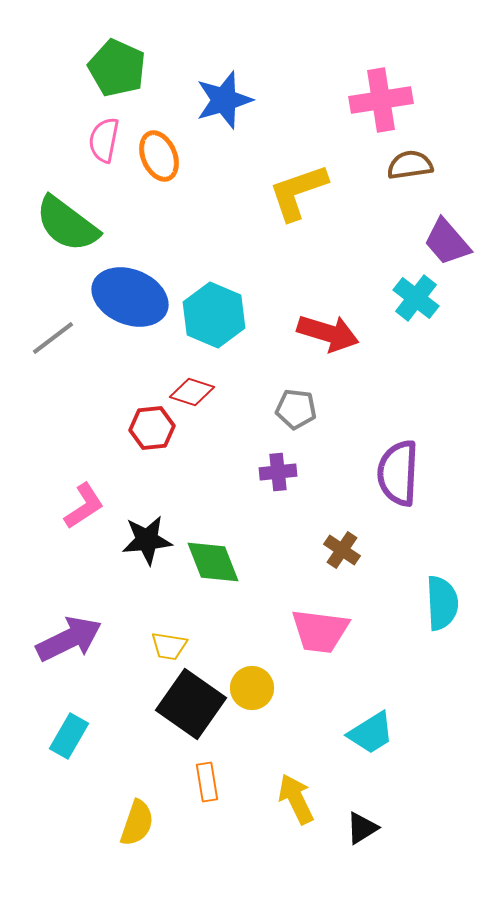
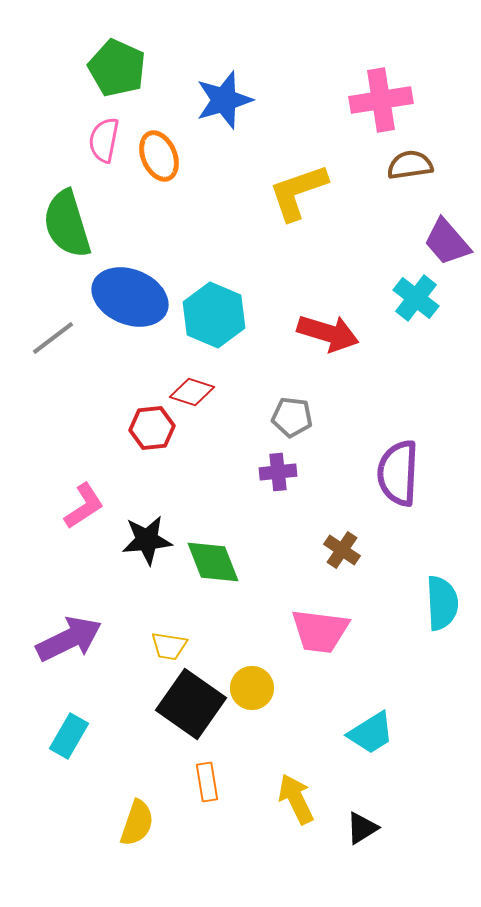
green semicircle: rotated 36 degrees clockwise
gray pentagon: moved 4 px left, 8 px down
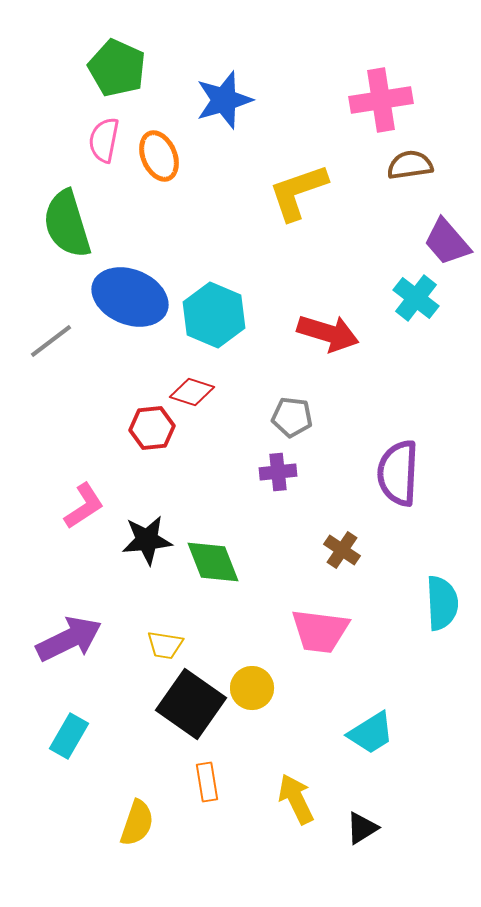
gray line: moved 2 px left, 3 px down
yellow trapezoid: moved 4 px left, 1 px up
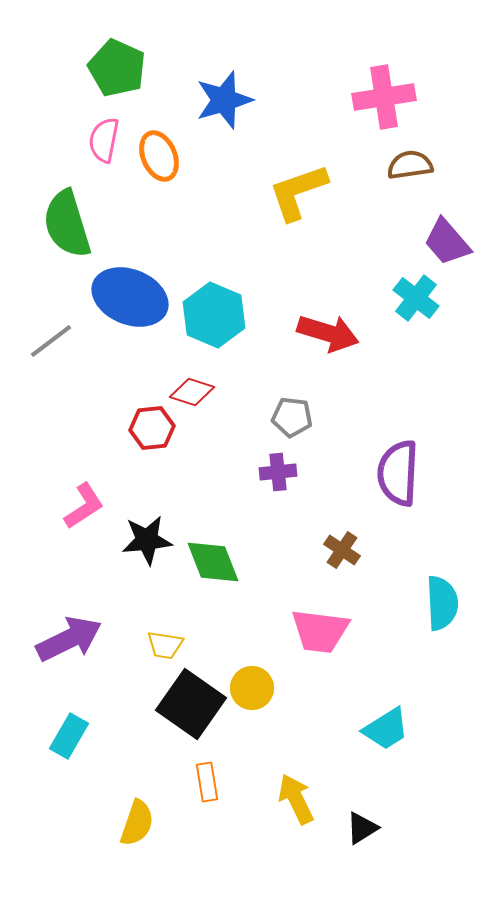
pink cross: moved 3 px right, 3 px up
cyan trapezoid: moved 15 px right, 4 px up
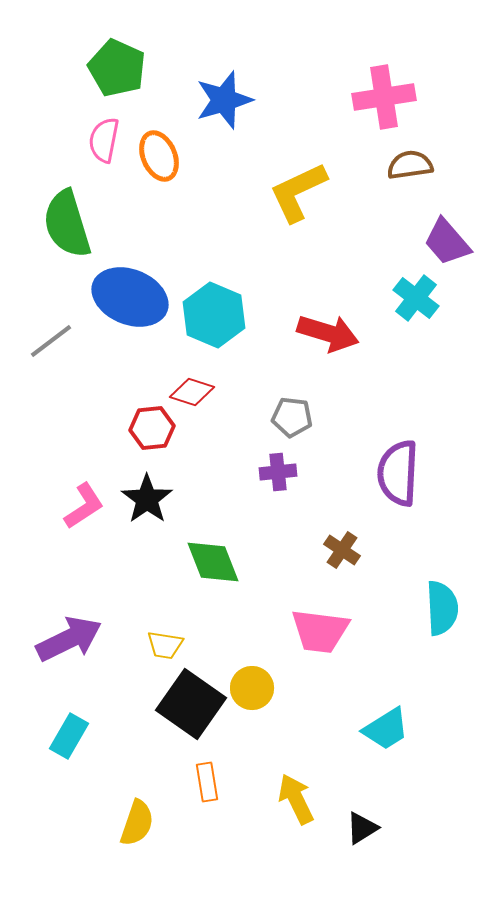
yellow L-shape: rotated 6 degrees counterclockwise
black star: moved 41 px up; rotated 30 degrees counterclockwise
cyan semicircle: moved 5 px down
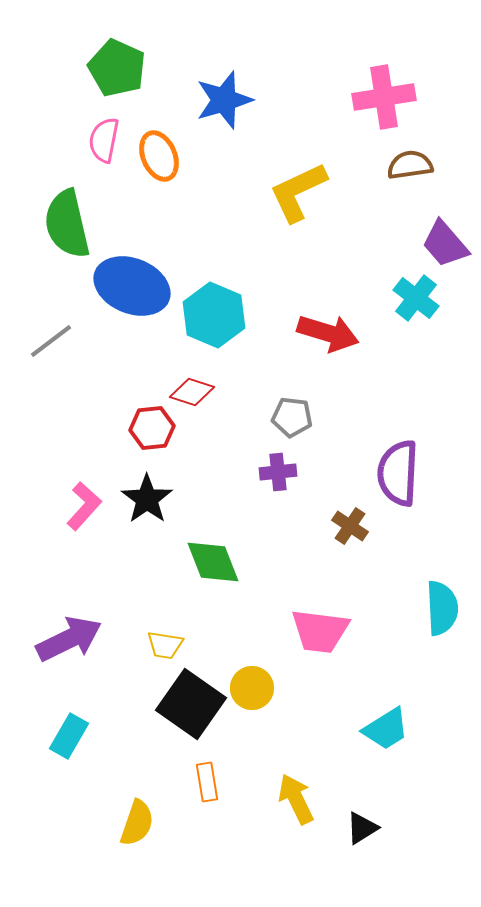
green semicircle: rotated 4 degrees clockwise
purple trapezoid: moved 2 px left, 2 px down
blue ellipse: moved 2 px right, 11 px up
pink L-shape: rotated 15 degrees counterclockwise
brown cross: moved 8 px right, 24 px up
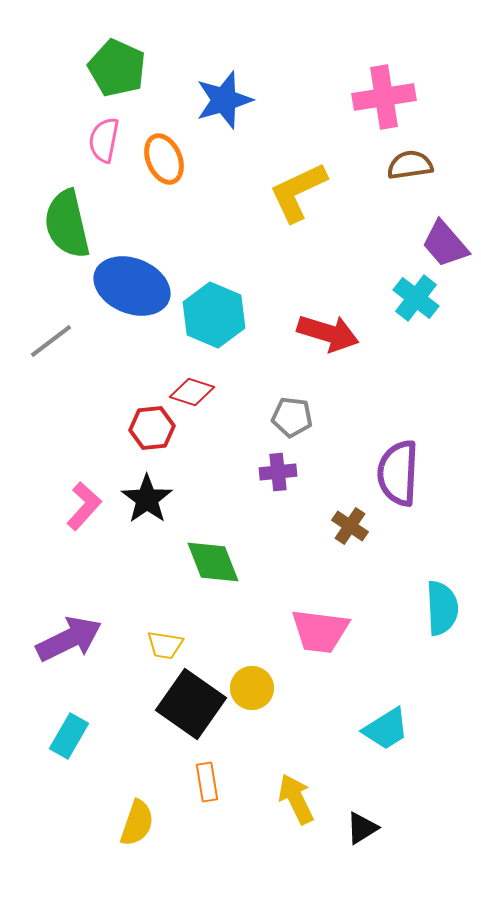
orange ellipse: moved 5 px right, 3 px down
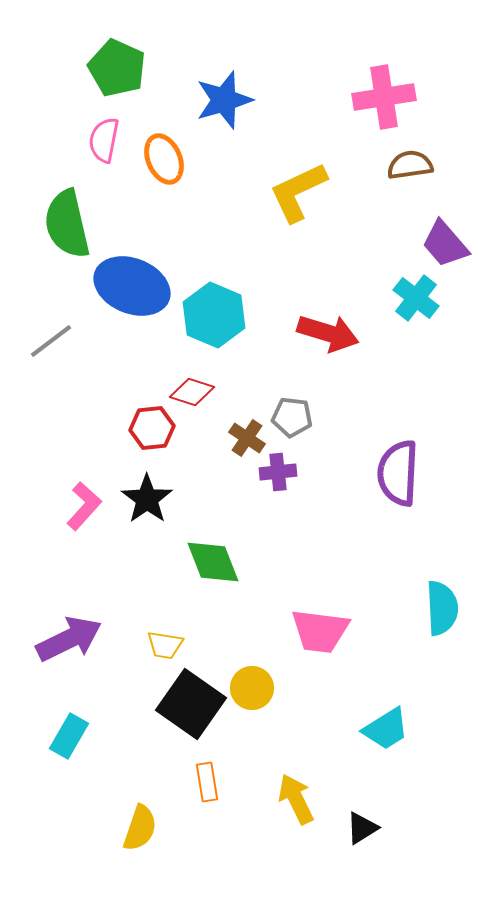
brown cross: moved 103 px left, 88 px up
yellow semicircle: moved 3 px right, 5 px down
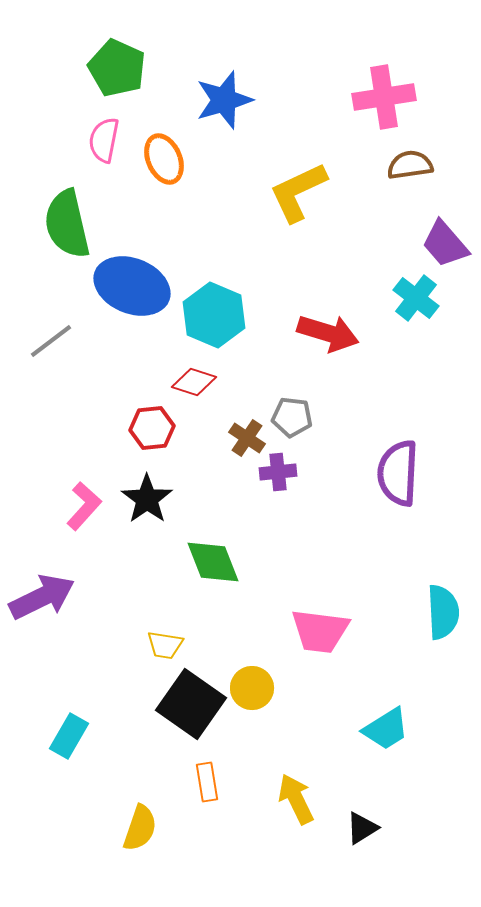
red diamond: moved 2 px right, 10 px up
cyan semicircle: moved 1 px right, 4 px down
purple arrow: moved 27 px left, 42 px up
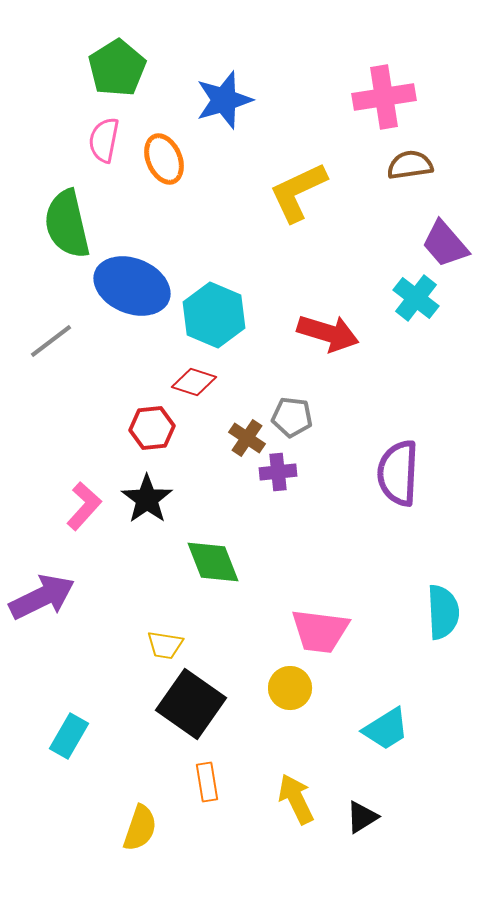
green pentagon: rotated 16 degrees clockwise
yellow circle: moved 38 px right
black triangle: moved 11 px up
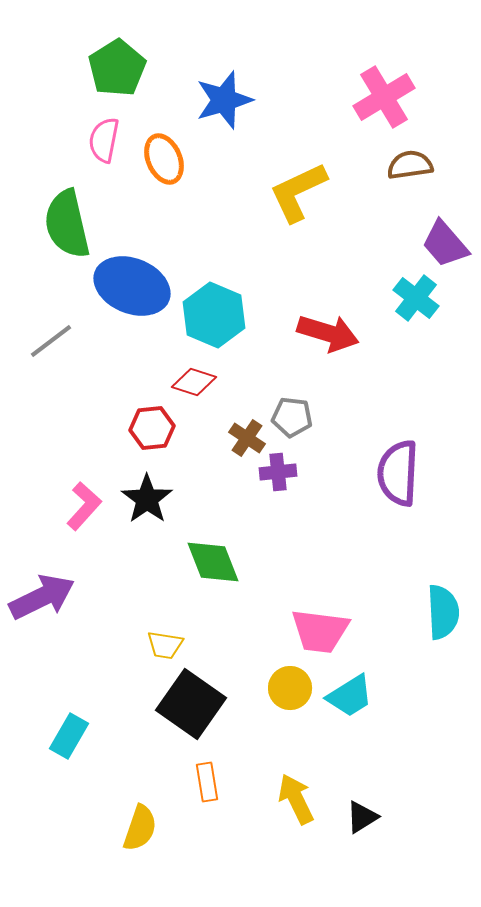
pink cross: rotated 22 degrees counterclockwise
cyan trapezoid: moved 36 px left, 33 px up
